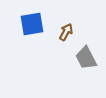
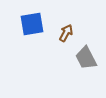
brown arrow: moved 1 px down
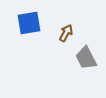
blue square: moved 3 px left, 1 px up
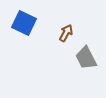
blue square: moved 5 px left; rotated 35 degrees clockwise
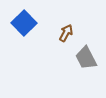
blue square: rotated 20 degrees clockwise
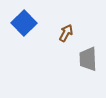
gray trapezoid: moved 2 px right, 1 px down; rotated 25 degrees clockwise
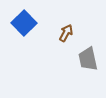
gray trapezoid: rotated 10 degrees counterclockwise
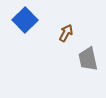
blue square: moved 1 px right, 3 px up
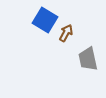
blue square: moved 20 px right; rotated 15 degrees counterclockwise
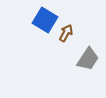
gray trapezoid: rotated 135 degrees counterclockwise
